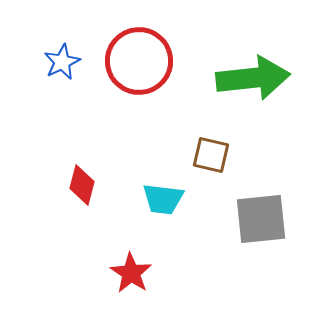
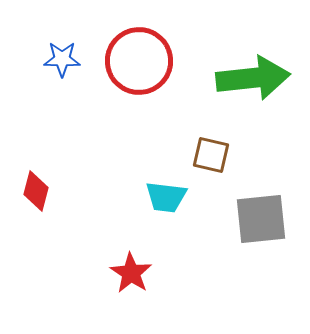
blue star: moved 3 px up; rotated 27 degrees clockwise
red diamond: moved 46 px left, 6 px down
cyan trapezoid: moved 3 px right, 2 px up
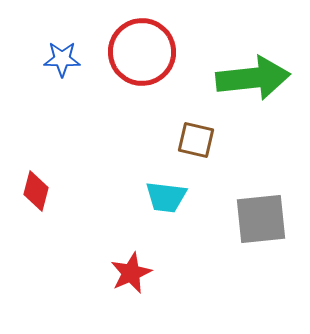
red circle: moved 3 px right, 9 px up
brown square: moved 15 px left, 15 px up
red star: rotated 15 degrees clockwise
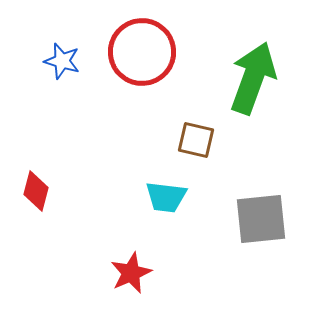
blue star: moved 2 px down; rotated 15 degrees clockwise
green arrow: rotated 64 degrees counterclockwise
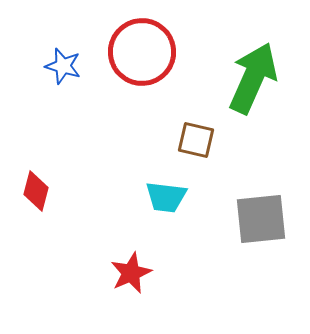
blue star: moved 1 px right, 5 px down
green arrow: rotated 4 degrees clockwise
